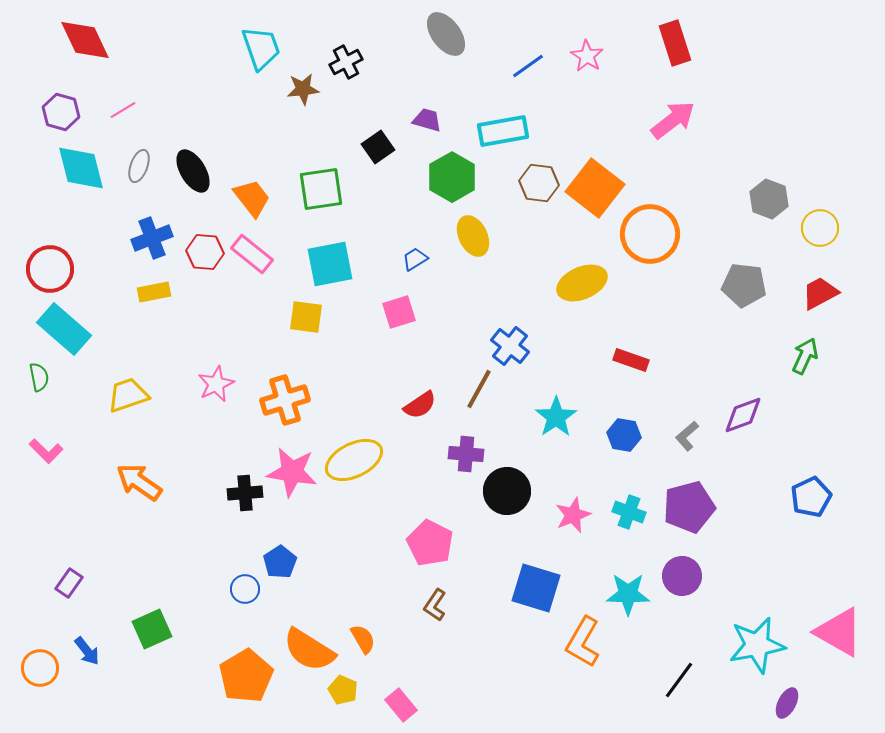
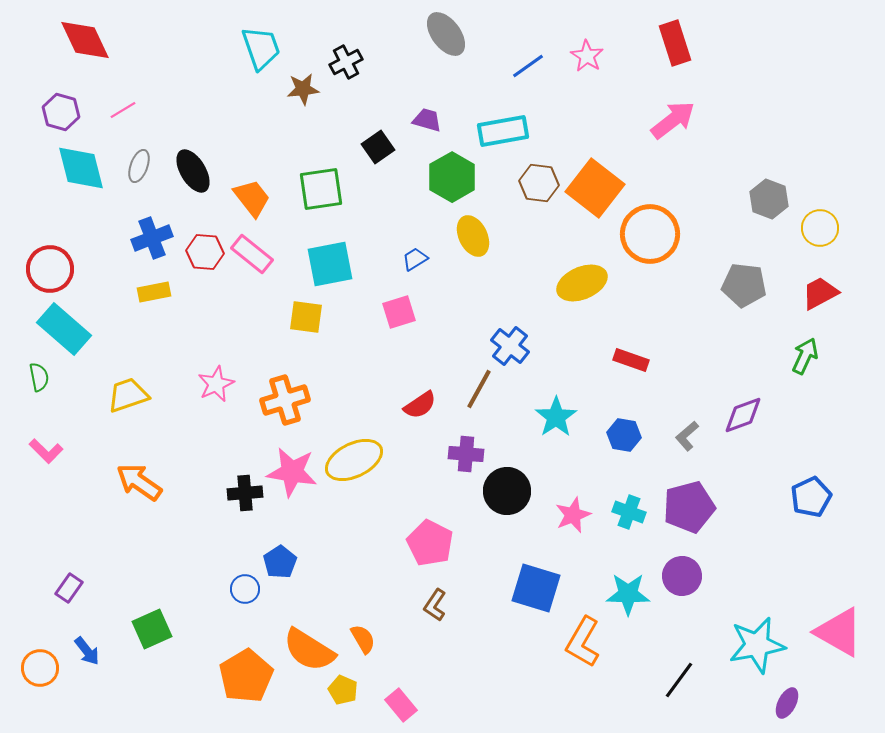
purple rectangle at (69, 583): moved 5 px down
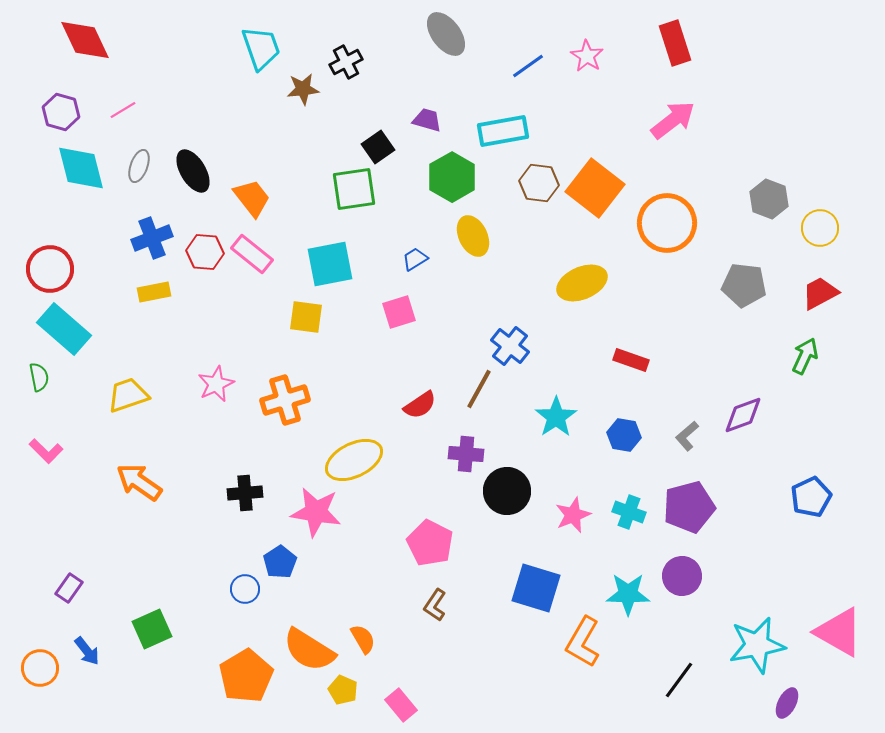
green square at (321, 189): moved 33 px right
orange circle at (650, 234): moved 17 px right, 11 px up
pink star at (292, 472): moved 24 px right, 40 px down
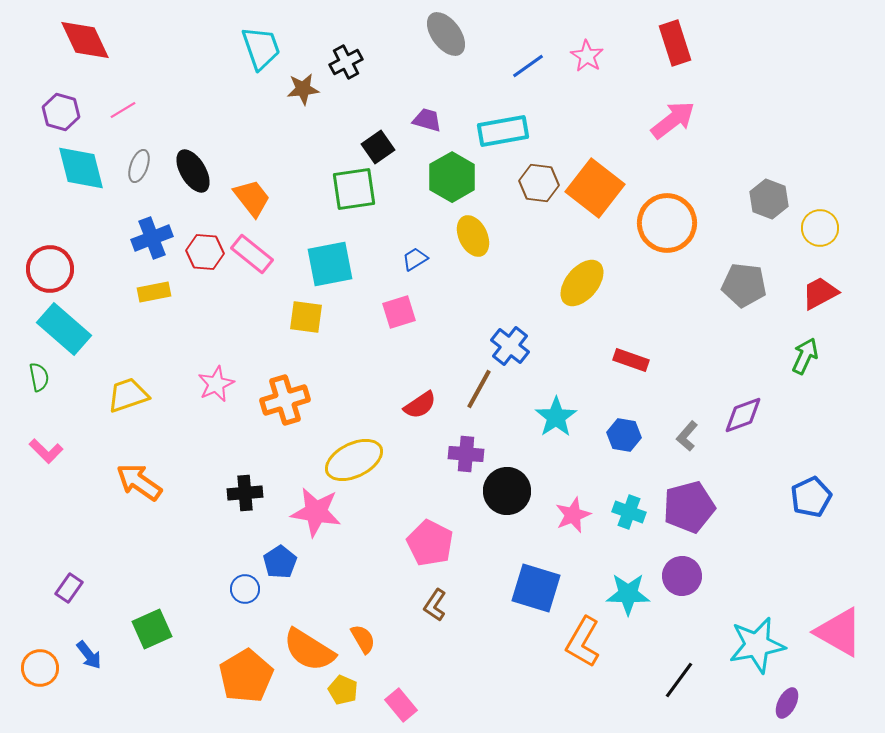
yellow ellipse at (582, 283): rotated 27 degrees counterclockwise
gray L-shape at (687, 436): rotated 8 degrees counterclockwise
blue arrow at (87, 651): moved 2 px right, 4 px down
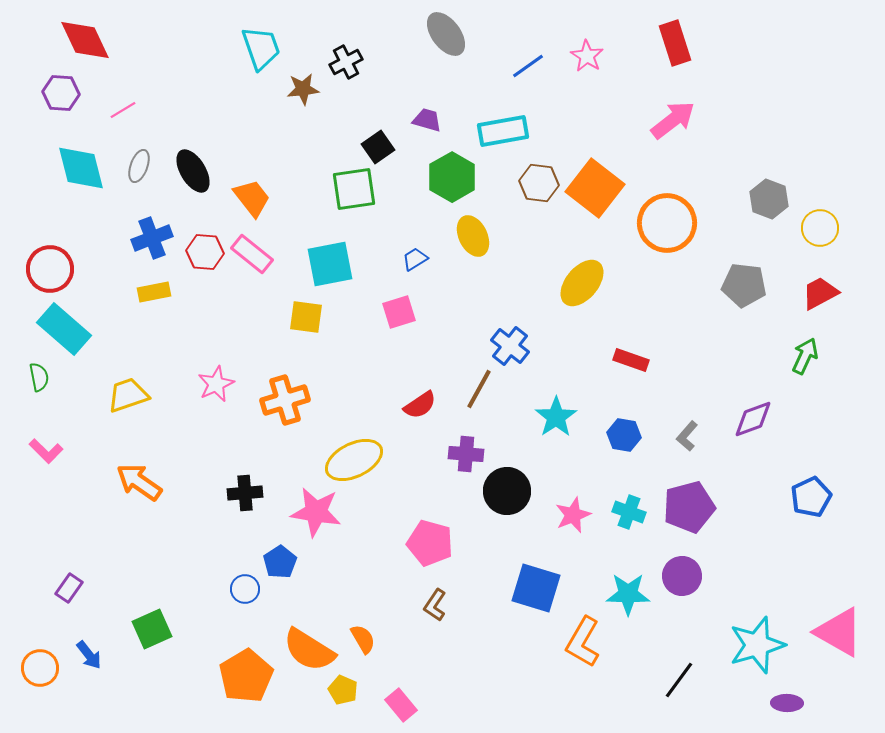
purple hexagon at (61, 112): moved 19 px up; rotated 12 degrees counterclockwise
purple diamond at (743, 415): moved 10 px right, 4 px down
pink pentagon at (430, 543): rotated 12 degrees counterclockwise
cyan star at (757, 645): rotated 6 degrees counterclockwise
purple ellipse at (787, 703): rotated 64 degrees clockwise
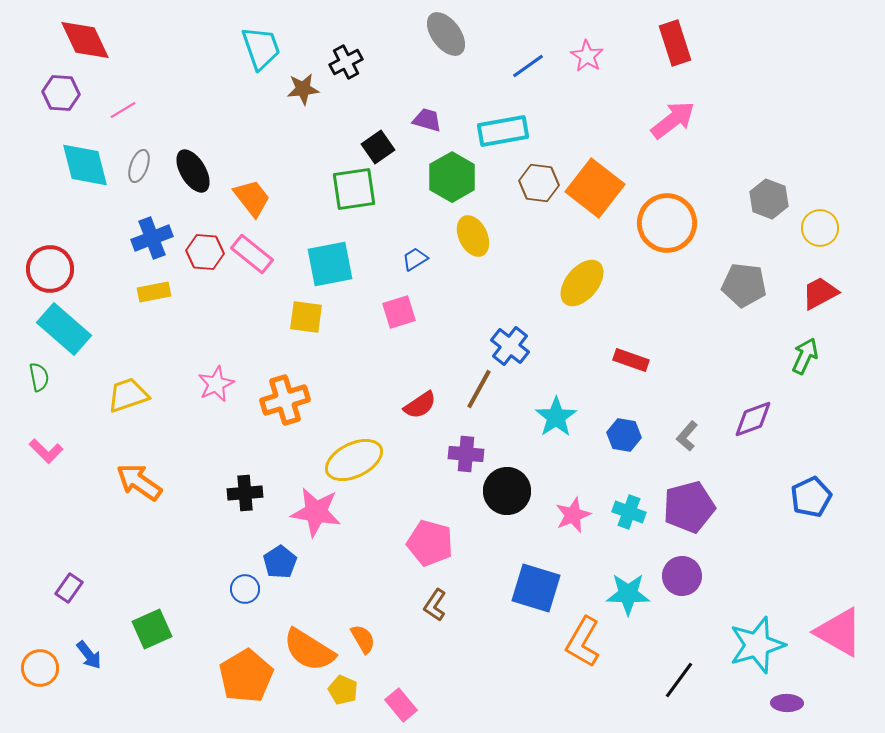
cyan diamond at (81, 168): moved 4 px right, 3 px up
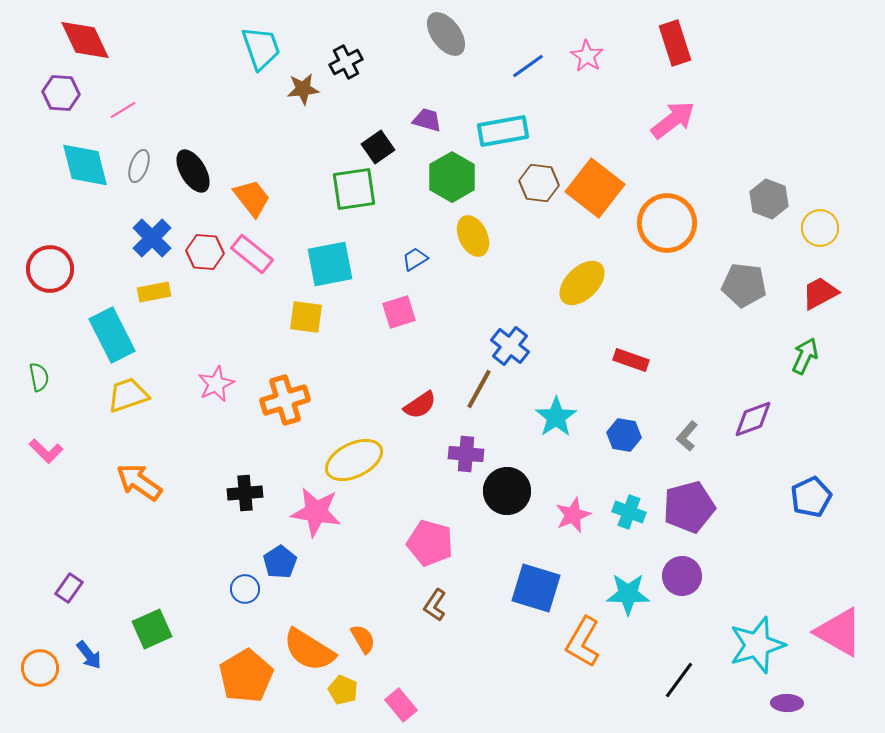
blue cross at (152, 238): rotated 24 degrees counterclockwise
yellow ellipse at (582, 283): rotated 6 degrees clockwise
cyan rectangle at (64, 329): moved 48 px right, 6 px down; rotated 22 degrees clockwise
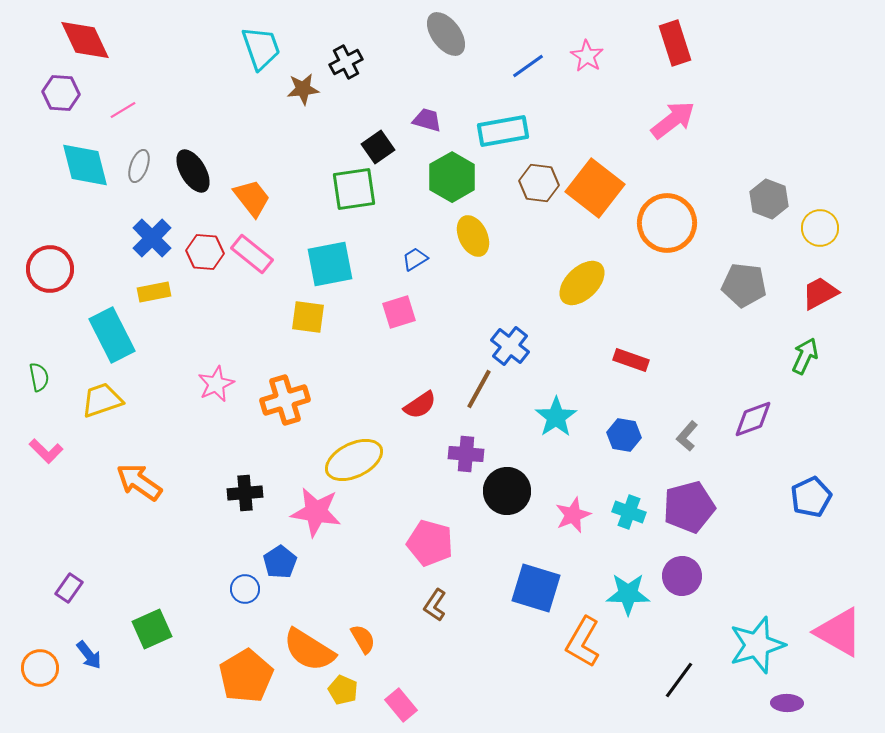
yellow square at (306, 317): moved 2 px right
yellow trapezoid at (128, 395): moved 26 px left, 5 px down
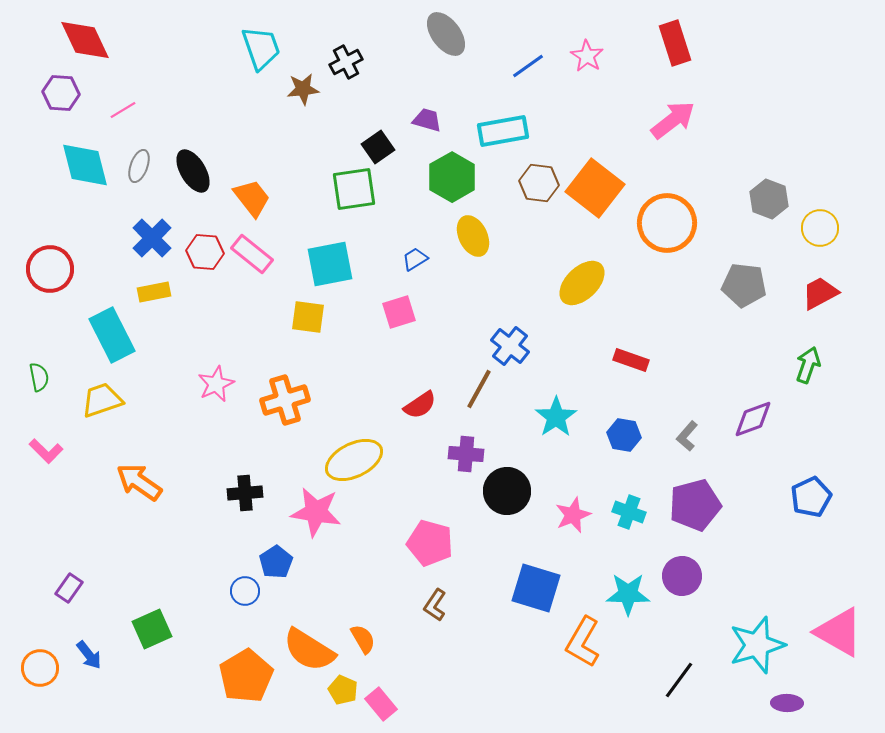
green arrow at (805, 356): moved 3 px right, 9 px down; rotated 6 degrees counterclockwise
purple pentagon at (689, 507): moved 6 px right, 2 px up
blue pentagon at (280, 562): moved 4 px left
blue circle at (245, 589): moved 2 px down
pink rectangle at (401, 705): moved 20 px left, 1 px up
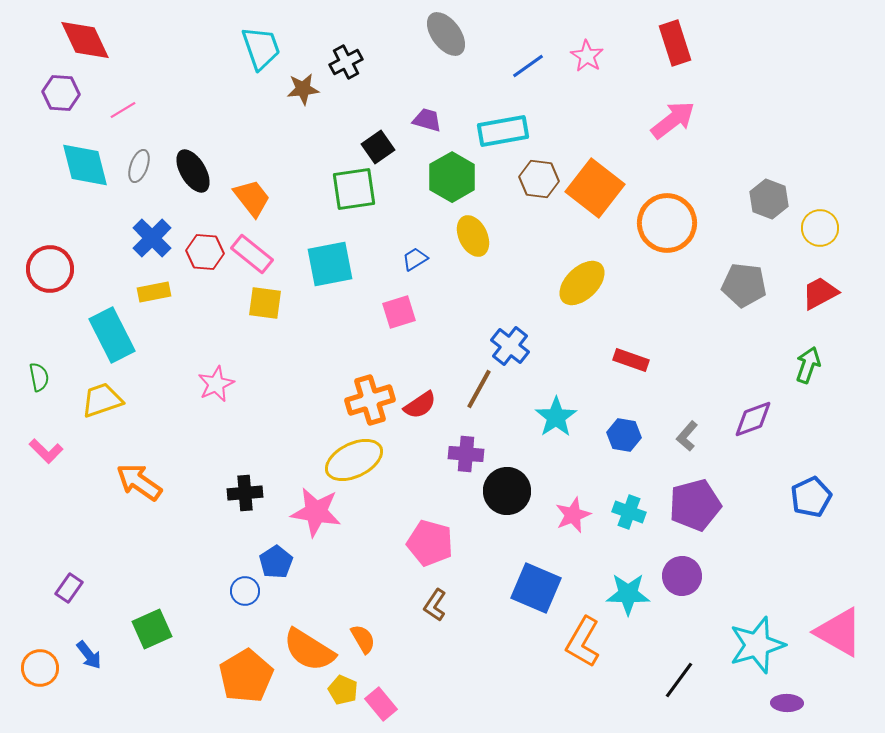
brown hexagon at (539, 183): moved 4 px up
yellow square at (308, 317): moved 43 px left, 14 px up
orange cross at (285, 400): moved 85 px right
blue square at (536, 588): rotated 6 degrees clockwise
